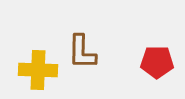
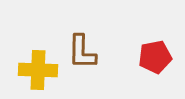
red pentagon: moved 2 px left, 5 px up; rotated 12 degrees counterclockwise
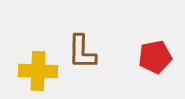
yellow cross: moved 1 px down
